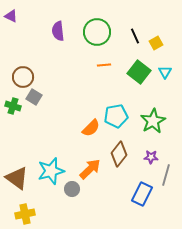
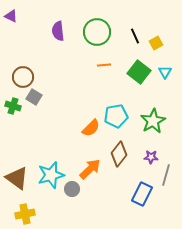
cyan star: moved 4 px down
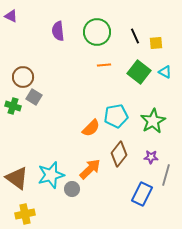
yellow square: rotated 24 degrees clockwise
cyan triangle: rotated 32 degrees counterclockwise
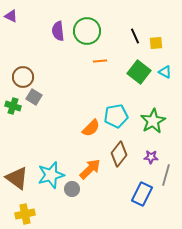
green circle: moved 10 px left, 1 px up
orange line: moved 4 px left, 4 px up
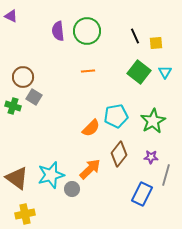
orange line: moved 12 px left, 10 px down
cyan triangle: rotated 32 degrees clockwise
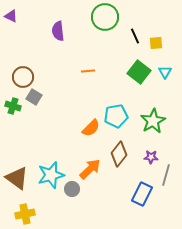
green circle: moved 18 px right, 14 px up
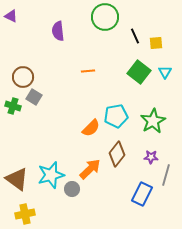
brown diamond: moved 2 px left
brown triangle: moved 1 px down
